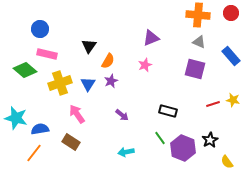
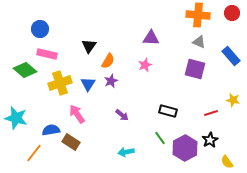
red circle: moved 1 px right
purple triangle: rotated 24 degrees clockwise
red line: moved 2 px left, 9 px down
blue semicircle: moved 11 px right, 1 px down
purple hexagon: moved 2 px right; rotated 10 degrees clockwise
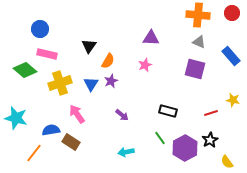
blue triangle: moved 3 px right
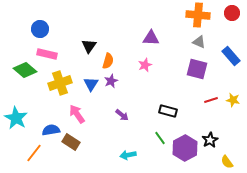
orange semicircle: rotated 14 degrees counterclockwise
purple square: moved 2 px right
red line: moved 13 px up
cyan star: rotated 15 degrees clockwise
cyan arrow: moved 2 px right, 3 px down
